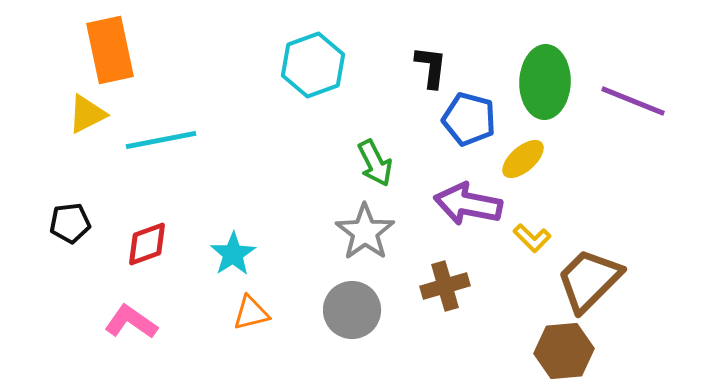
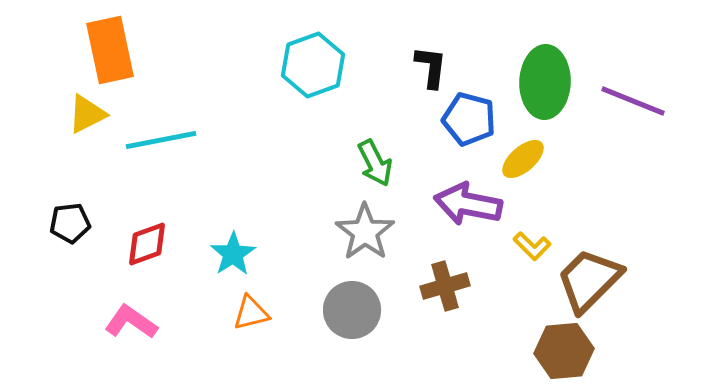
yellow L-shape: moved 8 px down
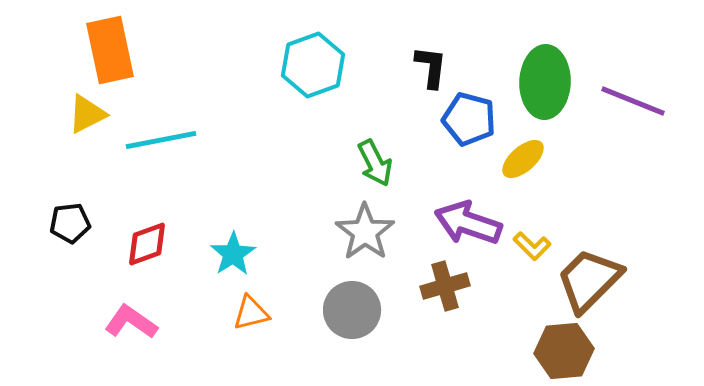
purple arrow: moved 19 px down; rotated 8 degrees clockwise
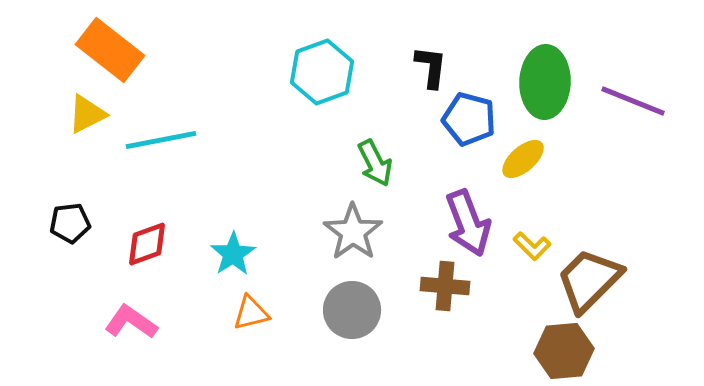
orange rectangle: rotated 40 degrees counterclockwise
cyan hexagon: moved 9 px right, 7 px down
purple arrow: rotated 130 degrees counterclockwise
gray star: moved 12 px left
brown cross: rotated 21 degrees clockwise
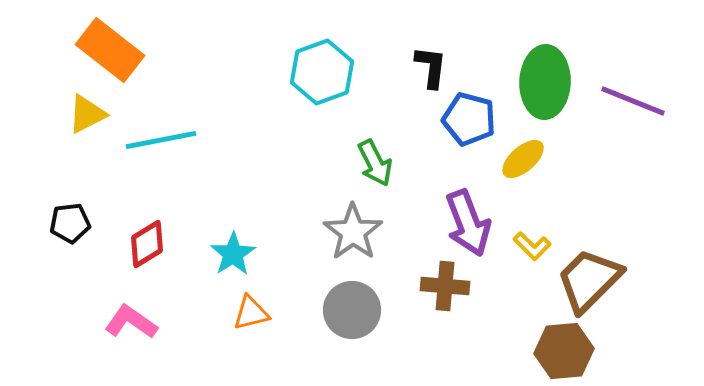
red diamond: rotated 12 degrees counterclockwise
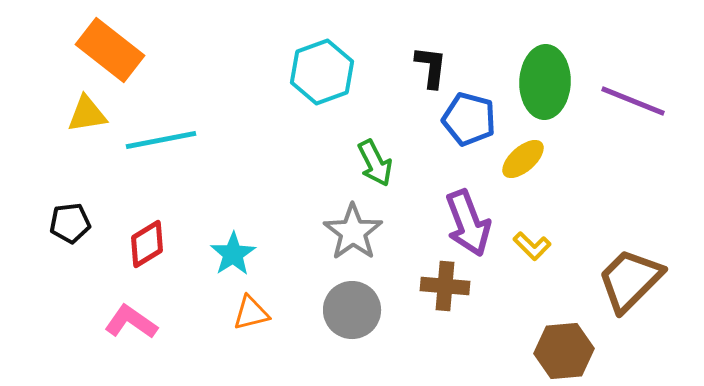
yellow triangle: rotated 18 degrees clockwise
brown trapezoid: moved 41 px right
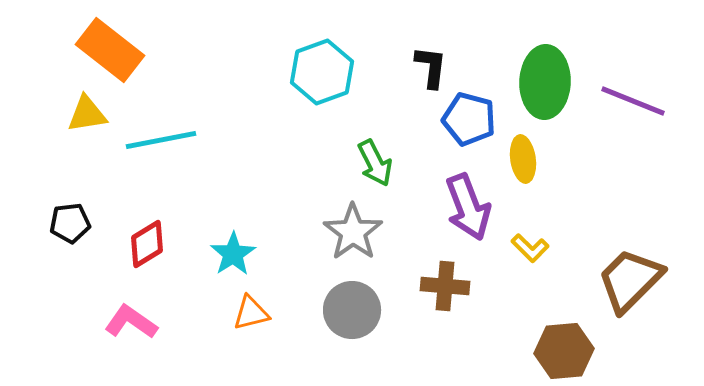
yellow ellipse: rotated 57 degrees counterclockwise
purple arrow: moved 16 px up
yellow L-shape: moved 2 px left, 2 px down
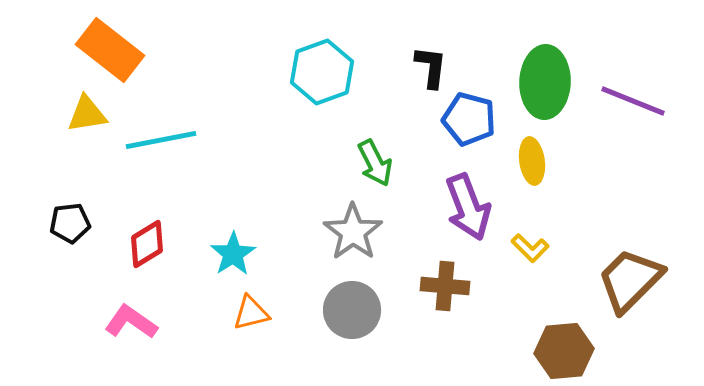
yellow ellipse: moved 9 px right, 2 px down
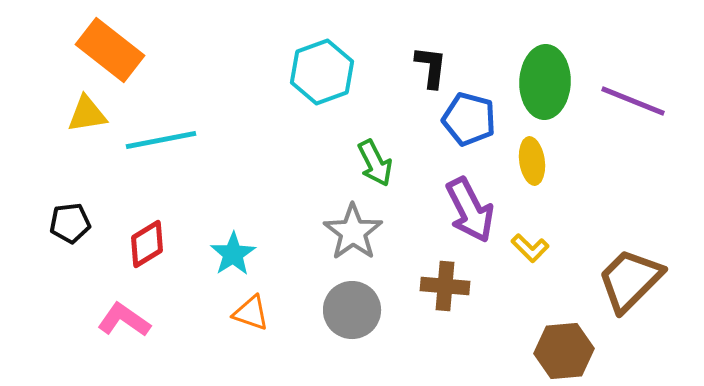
purple arrow: moved 2 px right, 3 px down; rotated 6 degrees counterclockwise
orange triangle: rotated 33 degrees clockwise
pink L-shape: moved 7 px left, 2 px up
